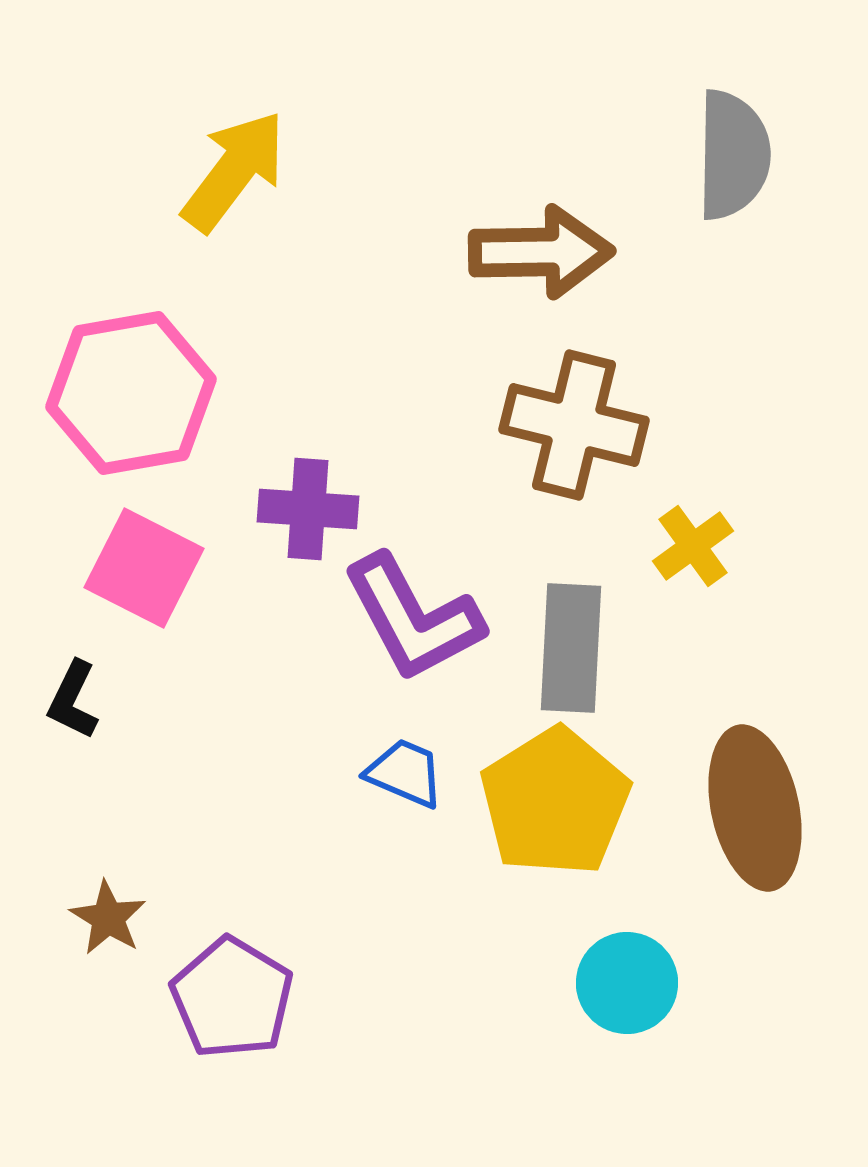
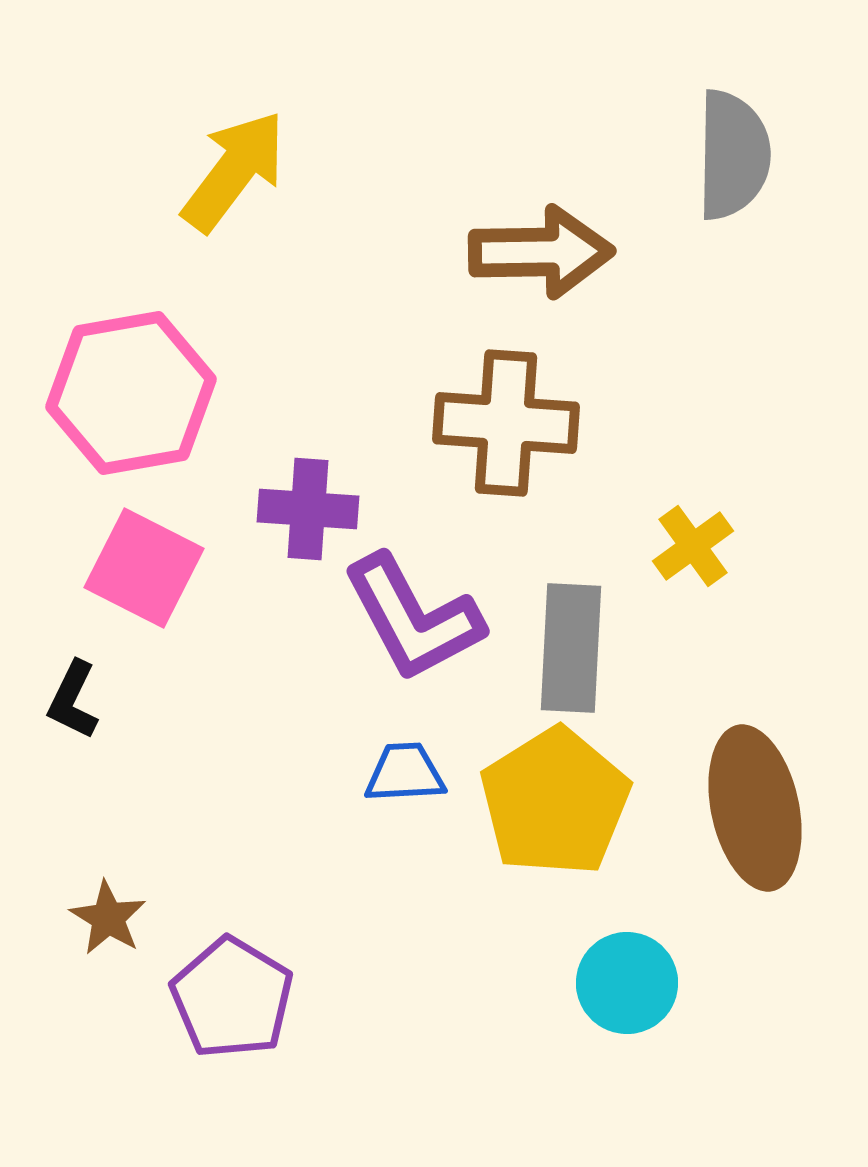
brown cross: moved 68 px left, 2 px up; rotated 10 degrees counterclockwise
blue trapezoid: rotated 26 degrees counterclockwise
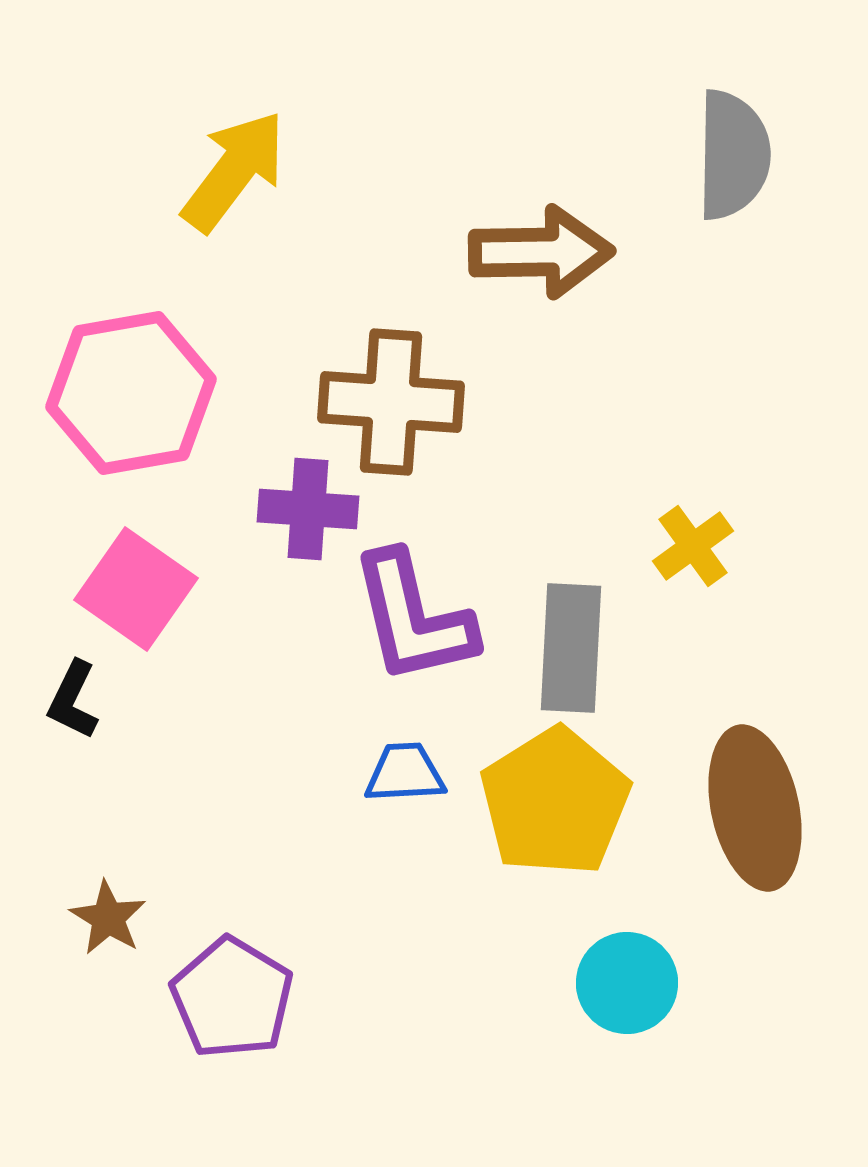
brown cross: moved 115 px left, 21 px up
pink square: moved 8 px left, 21 px down; rotated 8 degrees clockwise
purple L-shape: rotated 15 degrees clockwise
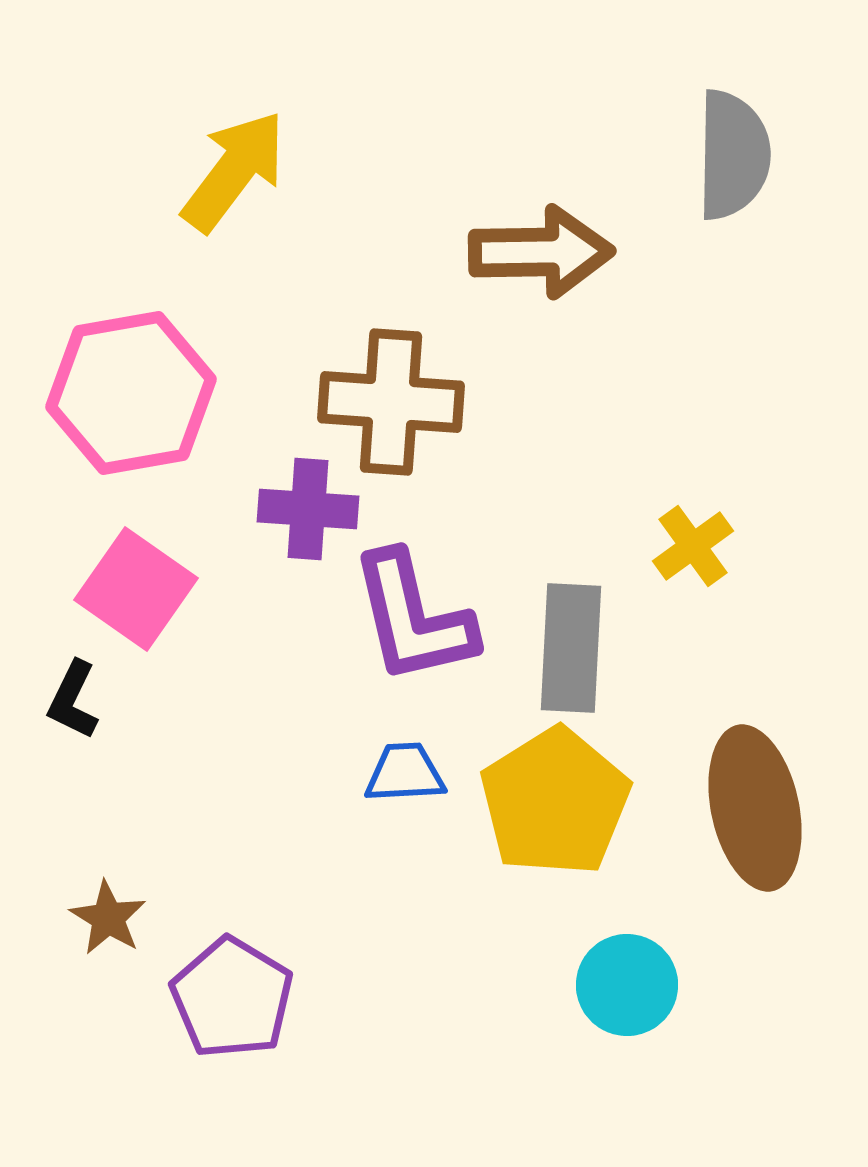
cyan circle: moved 2 px down
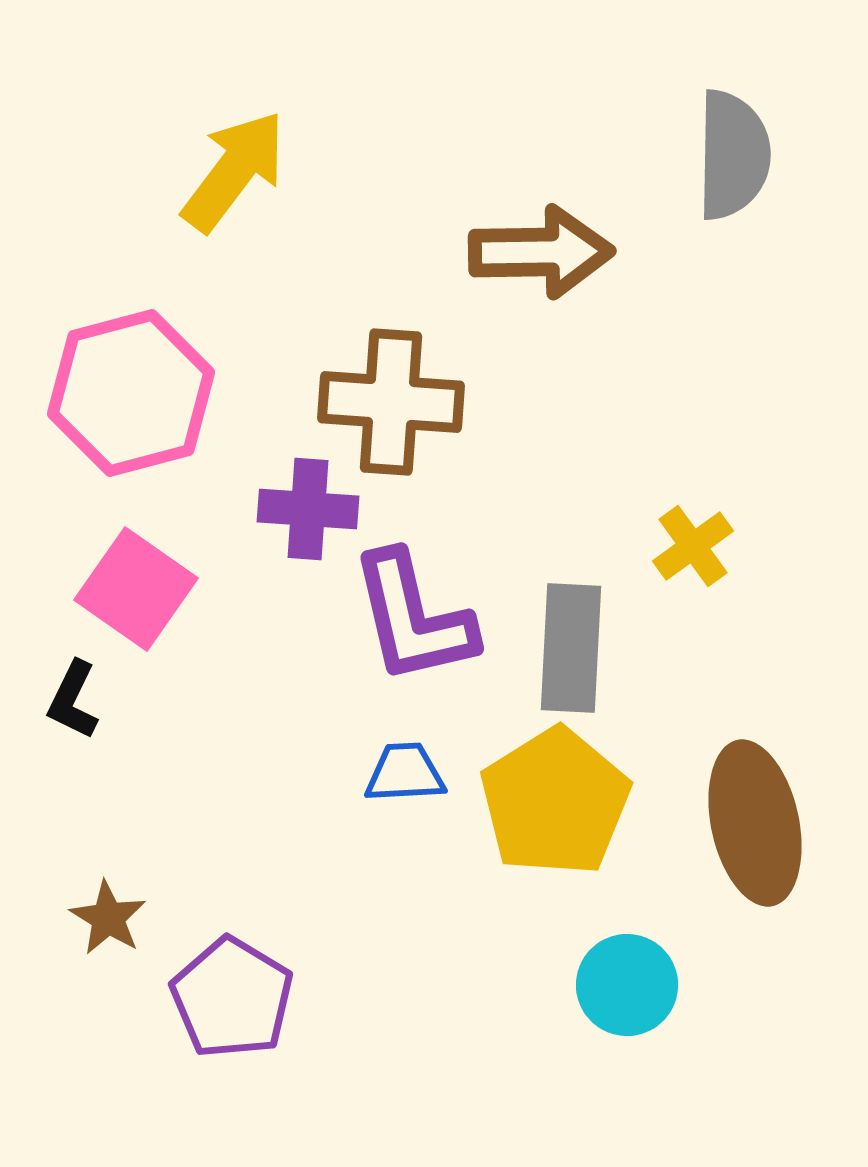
pink hexagon: rotated 5 degrees counterclockwise
brown ellipse: moved 15 px down
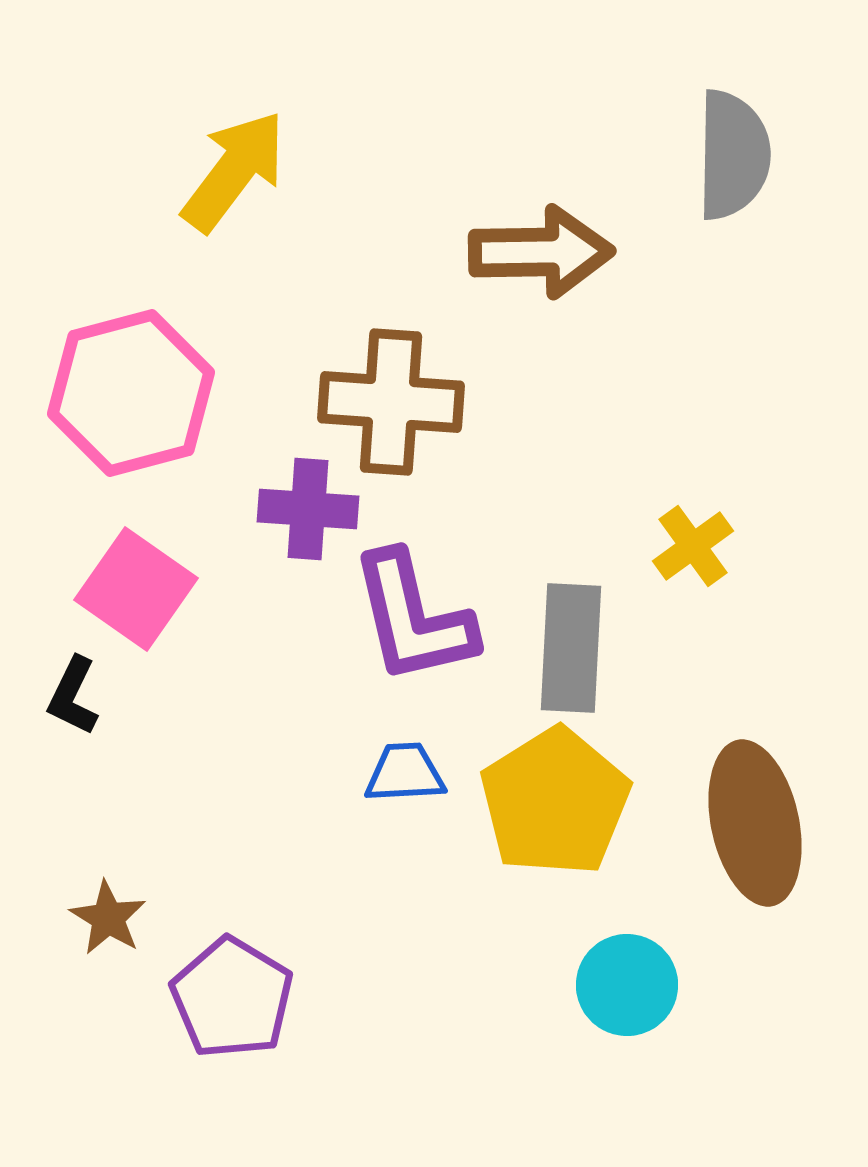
black L-shape: moved 4 px up
